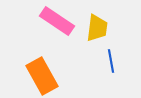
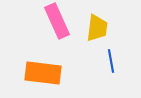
pink rectangle: rotated 32 degrees clockwise
orange rectangle: moved 1 px right, 3 px up; rotated 54 degrees counterclockwise
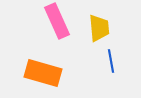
yellow trapezoid: moved 2 px right; rotated 12 degrees counterclockwise
orange rectangle: rotated 9 degrees clockwise
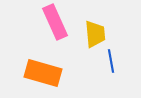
pink rectangle: moved 2 px left, 1 px down
yellow trapezoid: moved 4 px left, 6 px down
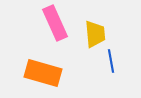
pink rectangle: moved 1 px down
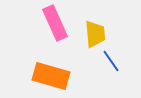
blue line: rotated 25 degrees counterclockwise
orange rectangle: moved 8 px right, 3 px down
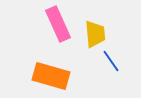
pink rectangle: moved 3 px right, 1 px down
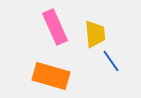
pink rectangle: moved 3 px left, 3 px down
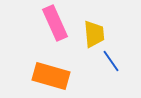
pink rectangle: moved 4 px up
yellow trapezoid: moved 1 px left
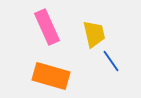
pink rectangle: moved 8 px left, 4 px down
yellow trapezoid: rotated 8 degrees counterclockwise
